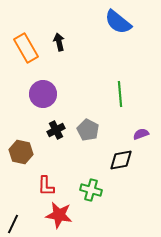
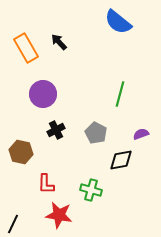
black arrow: rotated 30 degrees counterclockwise
green line: rotated 20 degrees clockwise
gray pentagon: moved 8 px right, 3 px down
red L-shape: moved 2 px up
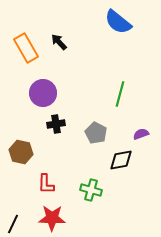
purple circle: moved 1 px up
black cross: moved 6 px up; rotated 18 degrees clockwise
red star: moved 7 px left, 3 px down; rotated 8 degrees counterclockwise
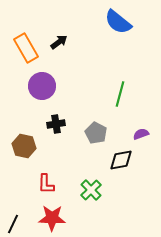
black arrow: rotated 96 degrees clockwise
purple circle: moved 1 px left, 7 px up
brown hexagon: moved 3 px right, 6 px up
green cross: rotated 30 degrees clockwise
